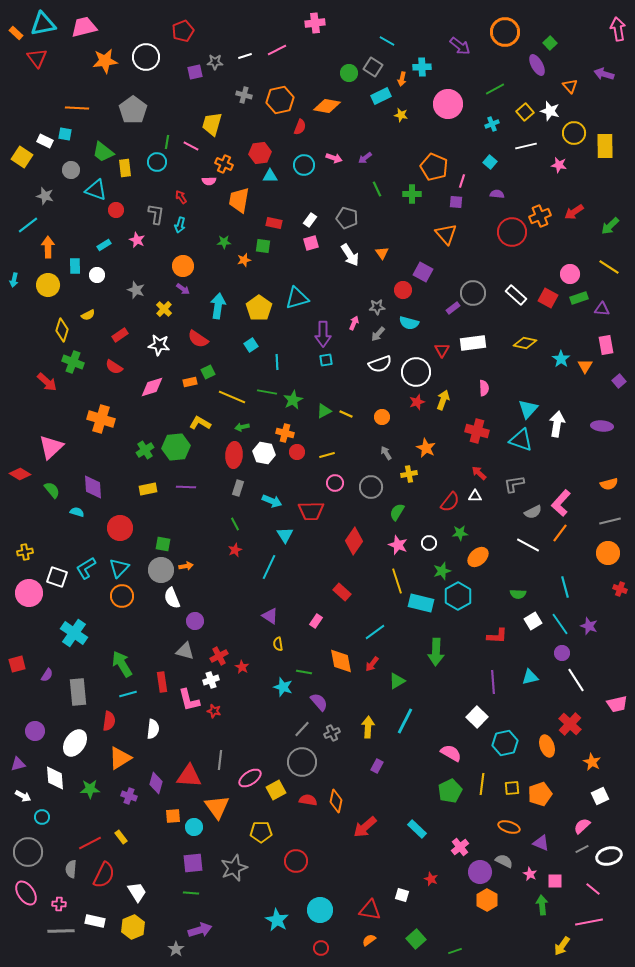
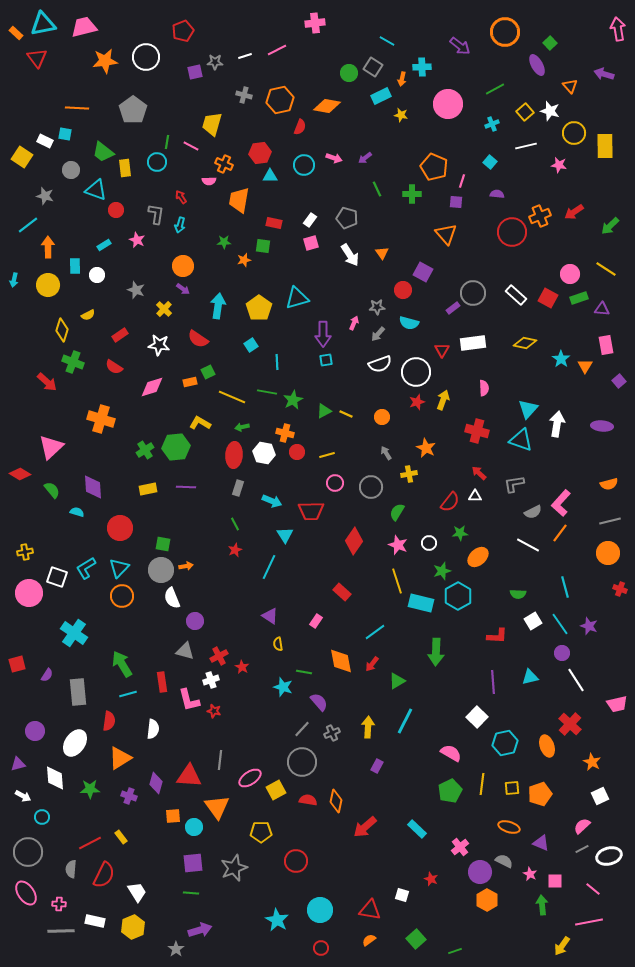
yellow line at (609, 267): moved 3 px left, 2 px down
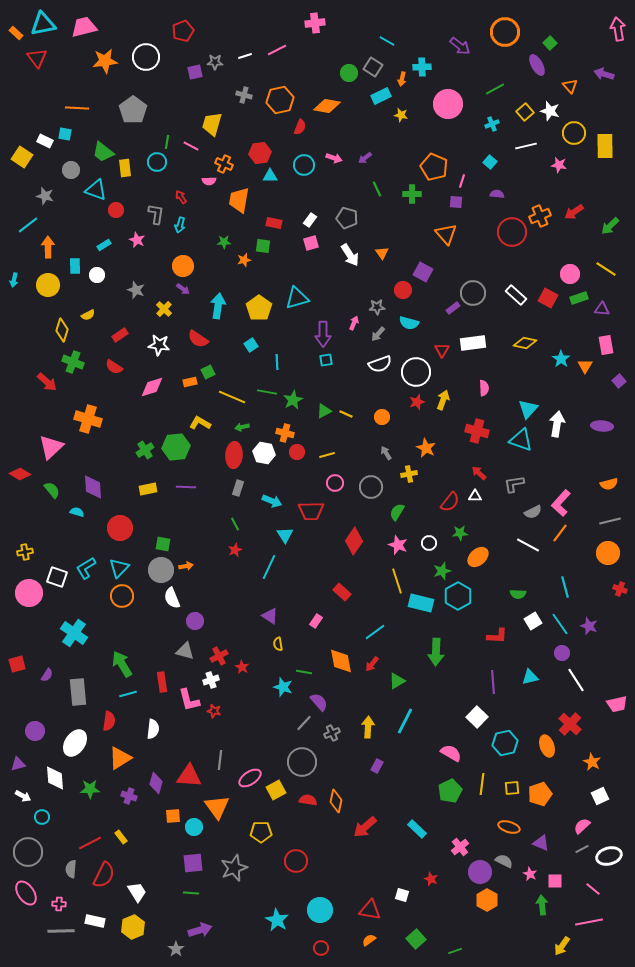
orange cross at (101, 419): moved 13 px left
gray line at (302, 729): moved 2 px right, 6 px up
